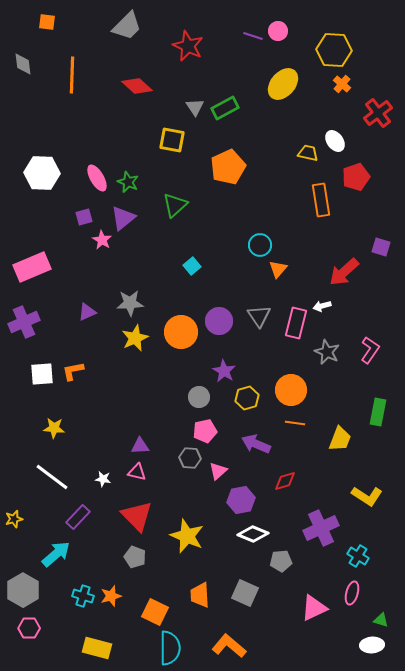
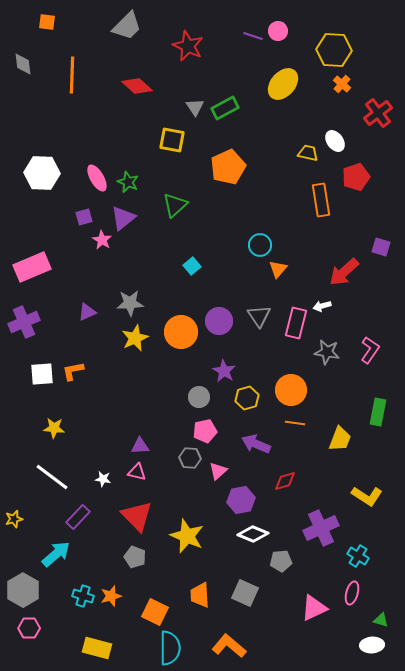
gray star at (327, 352): rotated 15 degrees counterclockwise
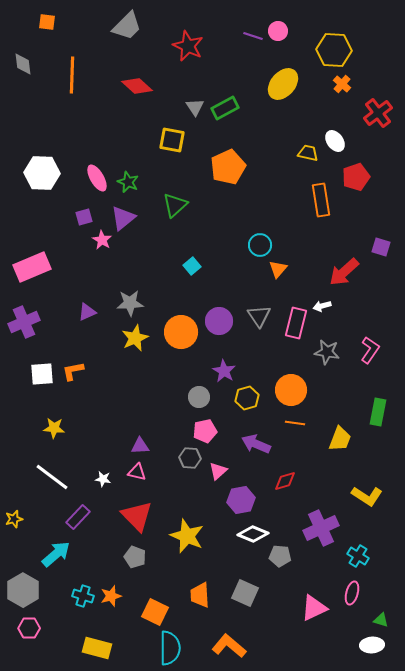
gray pentagon at (281, 561): moved 1 px left, 5 px up; rotated 10 degrees clockwise
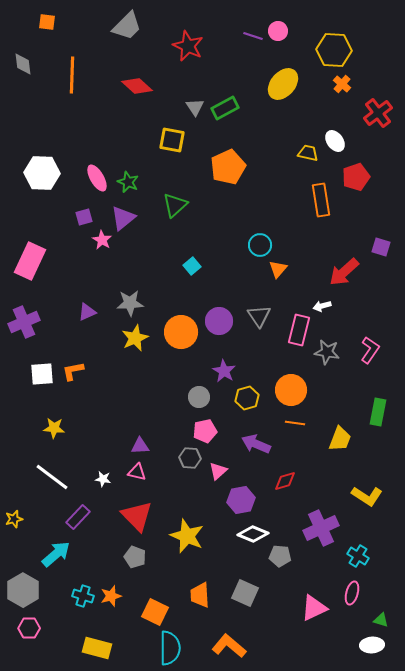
pink rectangle at (32, 267): moved 2 px left, 6 px up; rotated 42 degrees counterclockwise
pink rectangle at (296, 323): moved 3 px right, 7 px down
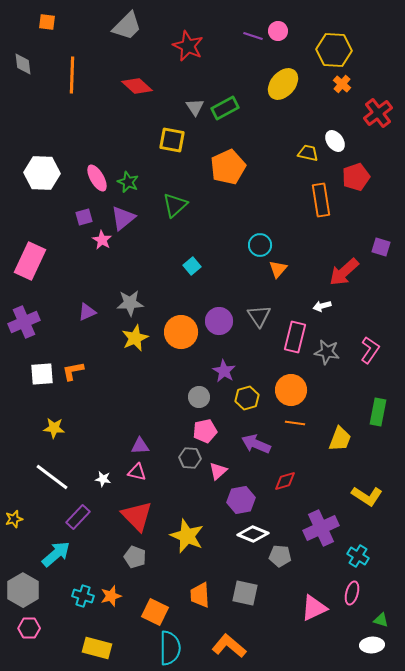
pink rectangle at (299, 330): moved 4 px left, 7 px down
gray square at (245, 593): rotated 12 degrees counterclockwise
